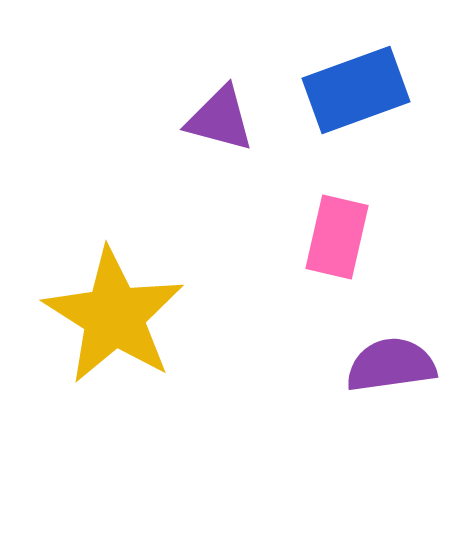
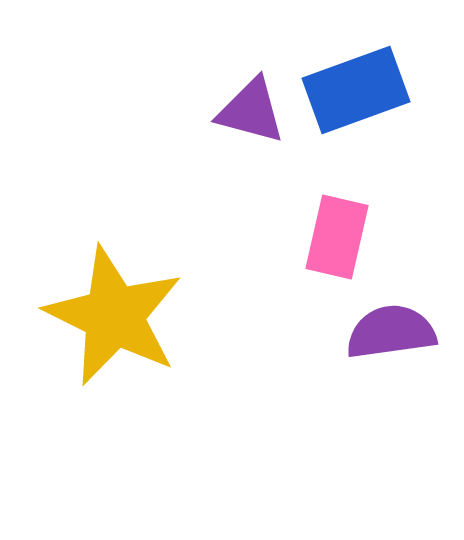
purple triangle: moved 31 px right, 8 px up
yellow star: rotated 6 degrees counterclockwise
purple semicircle: moved 33 px up
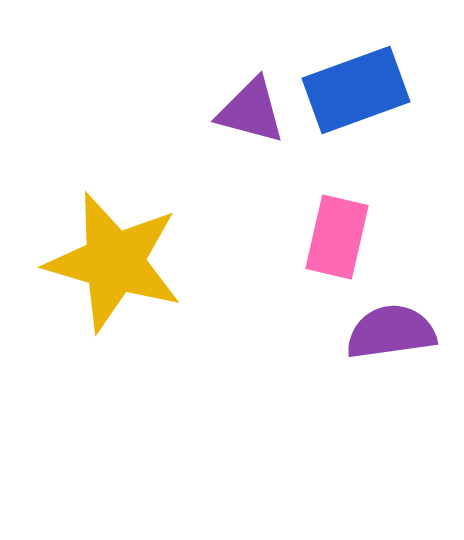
yellow star: moved 54 px up; rotated 10 degrees counterclockwise
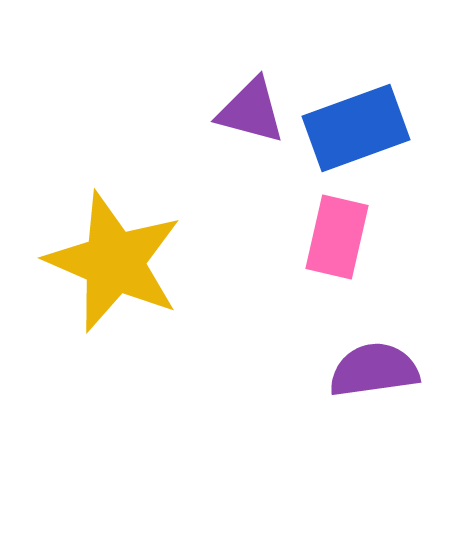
blue rectangle: moved 38 px down
yellow star: rotated 7 degrees clockwise
purple semicircle: moved 17 px left, 38 px down
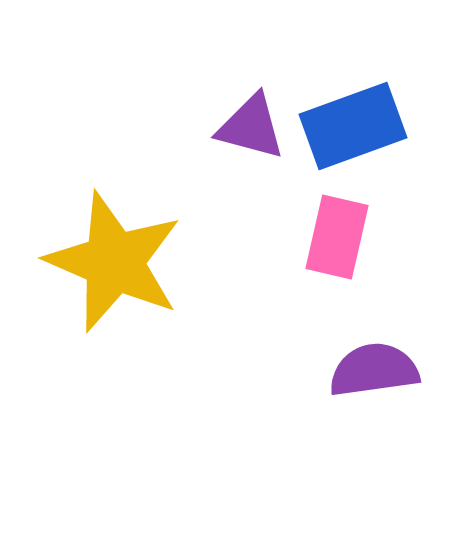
purple triangle: moved 16 px down
blue rectangle: moved 3 px left, 2 px up
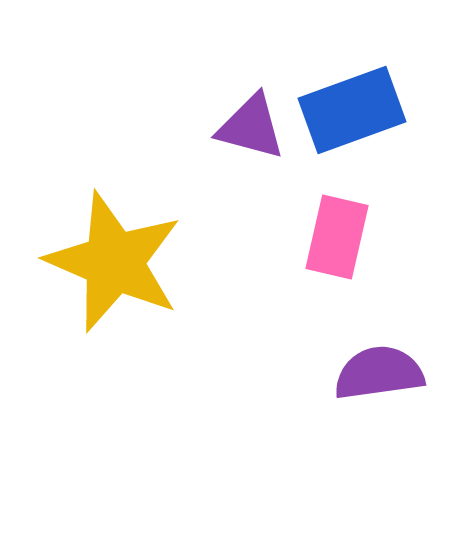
blue rectangle: moved 1 px left, 16 px up
purple semicircle: moved 5 px right, 3 px down
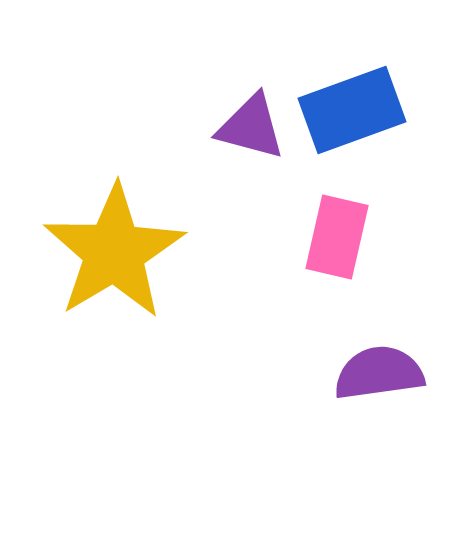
yellow star: moved 10 px up; rotated 18 degrees clockwise
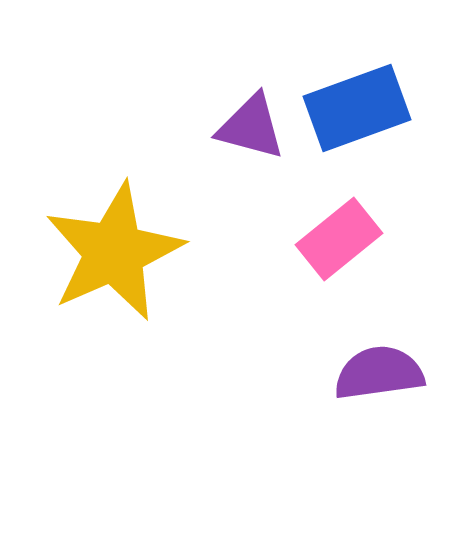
blue rectangle: moved 5 px right, 2 px up
pink rectangle: moved 2 px right, 2 px down; rotated 38 degrees clockwise
yellow star: rotated 7 degrees clockwise
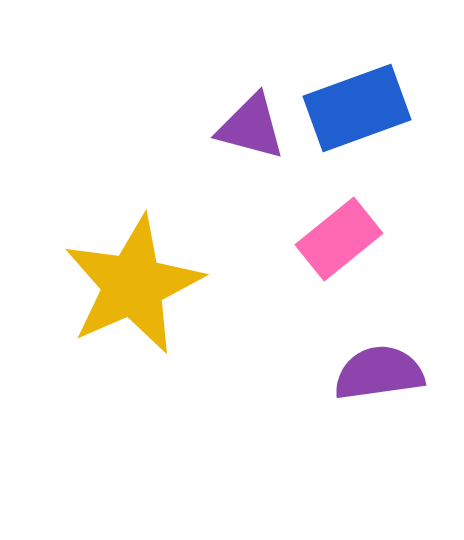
yellow star: moved 19 px right, 33 px down
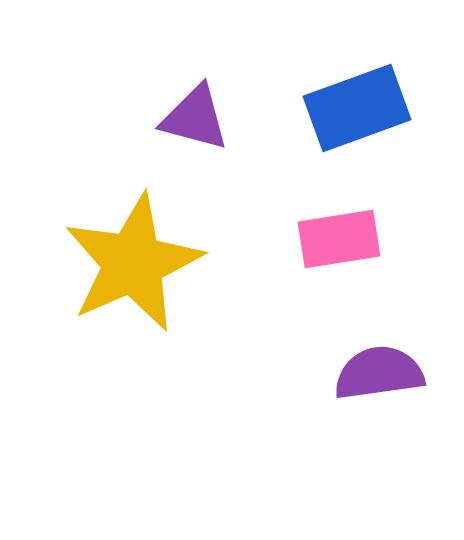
purple triangle: moved 56 px left, 9 px up
pink rectangle: rotated 30 degrees clockwise
yellow star: moved 22 px up
